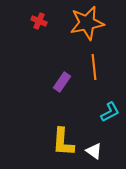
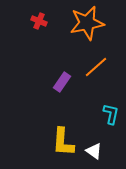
orange line: moved 2 px right; rotated 55 degrees clockwise
cyan L-shape: moved 1 px right, 2 px down; rotated 50 degrees counterclockwise
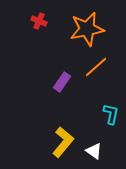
orange star: moved 6 px down
yellow L-shape: rotated 144 degrees counterclockwise
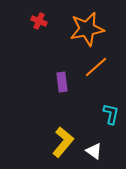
purple rectangle: rotated 42 degrees counterclockwise
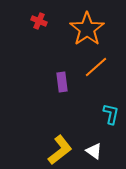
orange star: rotated 24 degrees counterclockwise
yellow L-shape: moved 3 px left, 8 px down; rotated 12 degrees clockwise
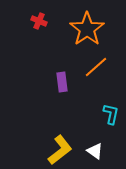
white triangle: moved 1 px right
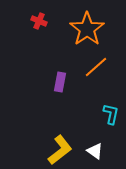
purple rectangle: moved 2 px left; rotated 18 degrees clockwise
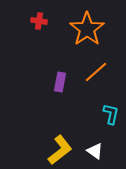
red cross: rotated 14 degrees counterclockwise
orange line: moved 5 px down
